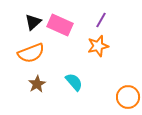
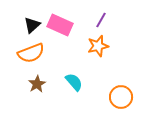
black triangle: moved 1 px left, 3 px down
orange circle: moved 7 px left
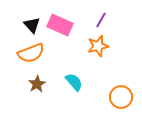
black triangle: rotated 30 degrees counterclockwise
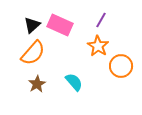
black triangle: rotated 30 degrees clockwise
orange star: rotated 25 degrees counterclockwise
orange semicircle: moved 2 px right; rotated 28 degrees counterclockwise
orange circle: moved 31 px up
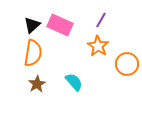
orange semicircle: rotated 32 degrees counterclockwise
orange circle: moved 6 px right, 2 px up
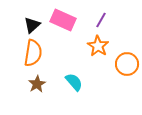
pink rectangle: moved 3 px right, 5 px up
